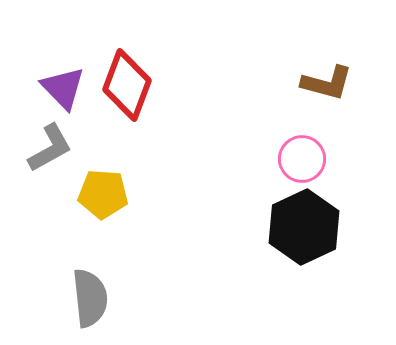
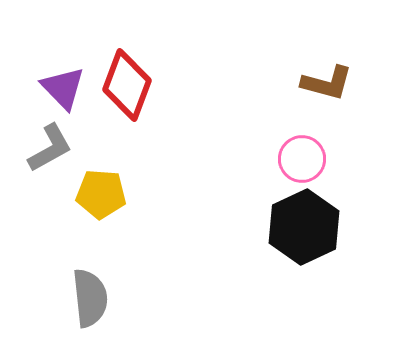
yellow pentagon: moved 2 px left
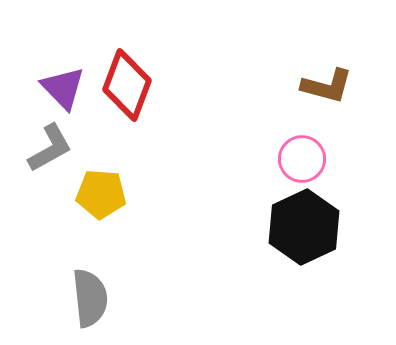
brown L-shape: moved 3 px down
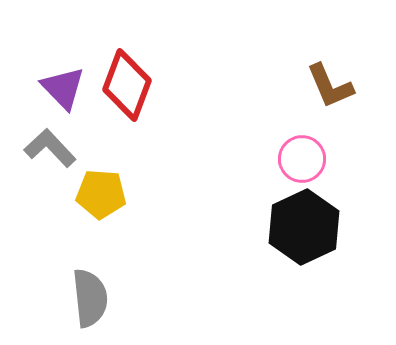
brown L-shape: moved 3 px right; rotated 52 degrees clockwise
gray L-shape: rotated 104 degrees counterclockwise
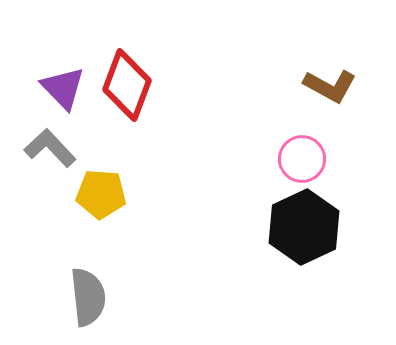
brown L-shape: rotated 38 degrees counterclockwise
gray semicircle: moved 2 px left, 1 px up
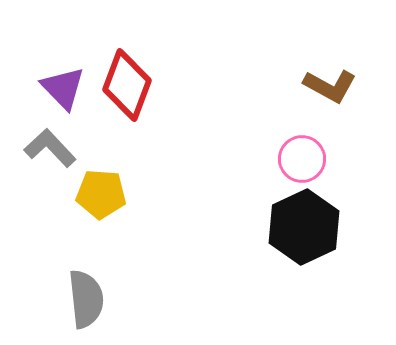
gray semicircle: moved 2 px left, 2 px down
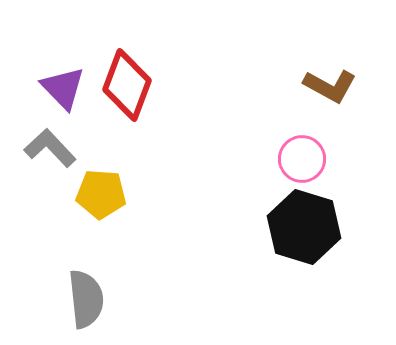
black hexagon: rotated 18 degrees counterclockwise
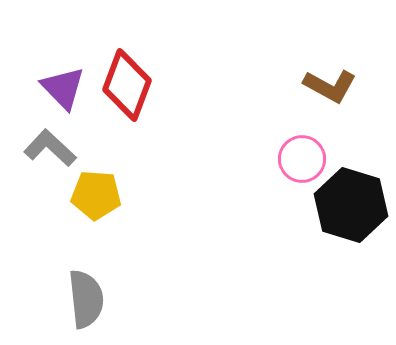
gray L-shape: rotated 4 degrees counterclockwise
yellow pentagon: moved 5 px left, 1 px down
black hexagon: moved 47 px right, 22 px up
